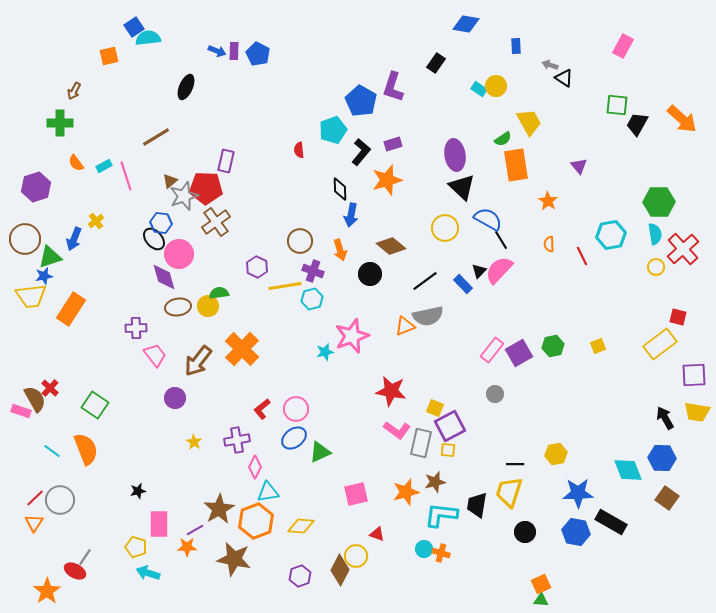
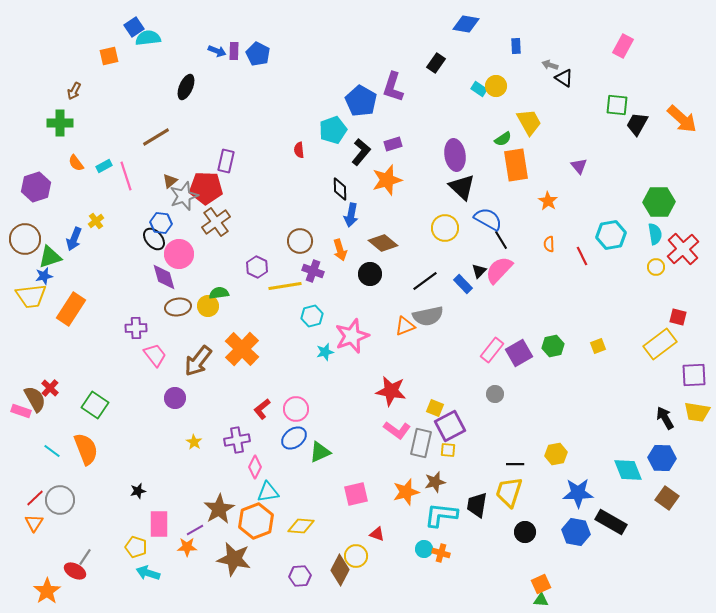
brown diamond at (391, 246): moved 8 px left, 3 px up
cyan hexagon at (312, 299): moved 17 px down
purple hexagon at (300, 576): rotated 15 degrees clockwise
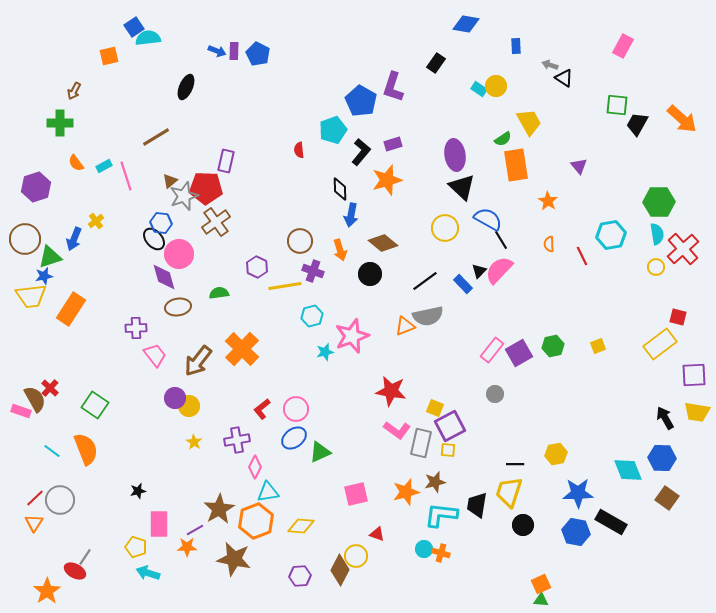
cyan semicircle at (655, 234): moved 2 px right
yellow circle at (208, 306): moved 19 px left, 100 px down
black circle at (525, 532): moved 2 px left, 7 px up
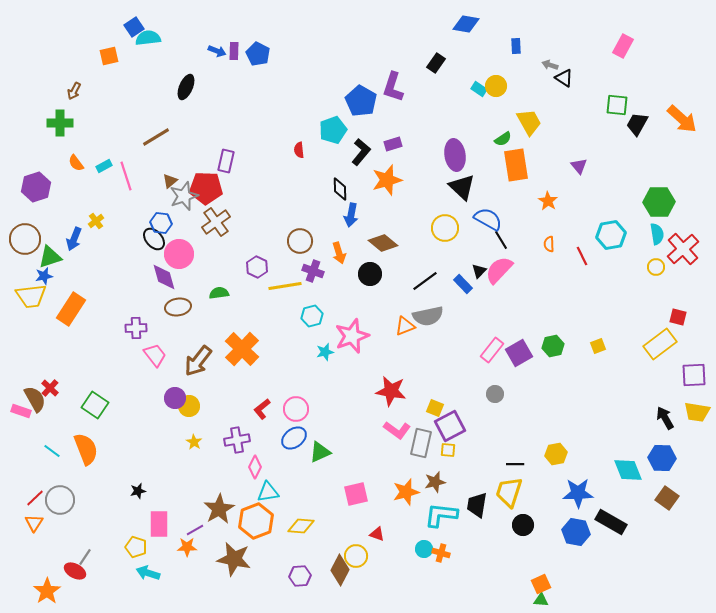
orange arrow at (340, 250): moved 1 px left, 3 px down
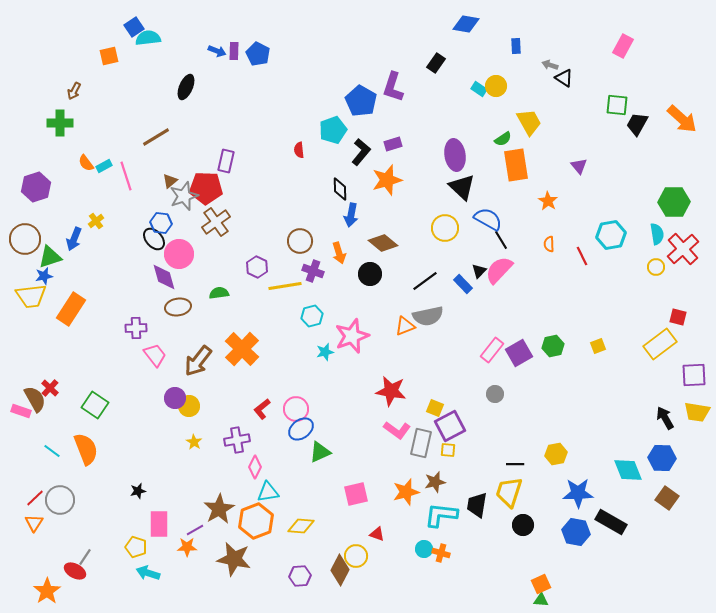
orange semicircle at (76, 163): moved 10 px right
green hexagon at (659, 202): moved 15 px right
blue ellipse at (294, 438): moved 7 px right, 9 px up
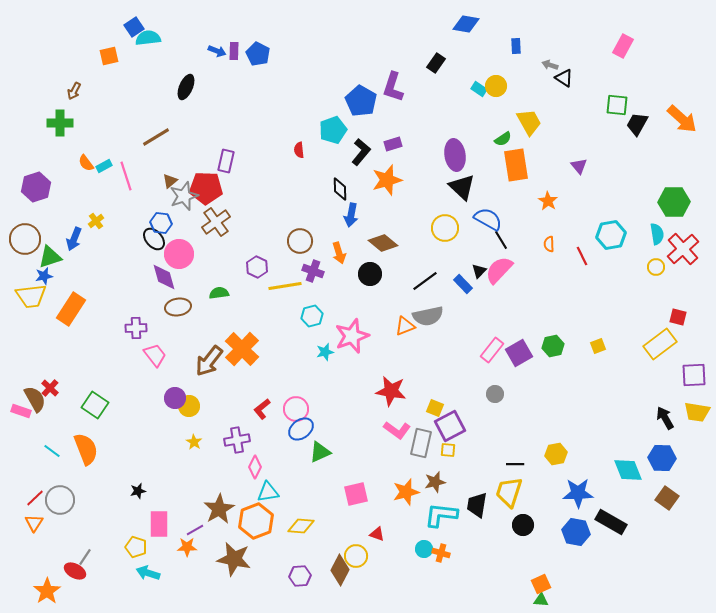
brown arrow at (198, 361): moved 11 px right
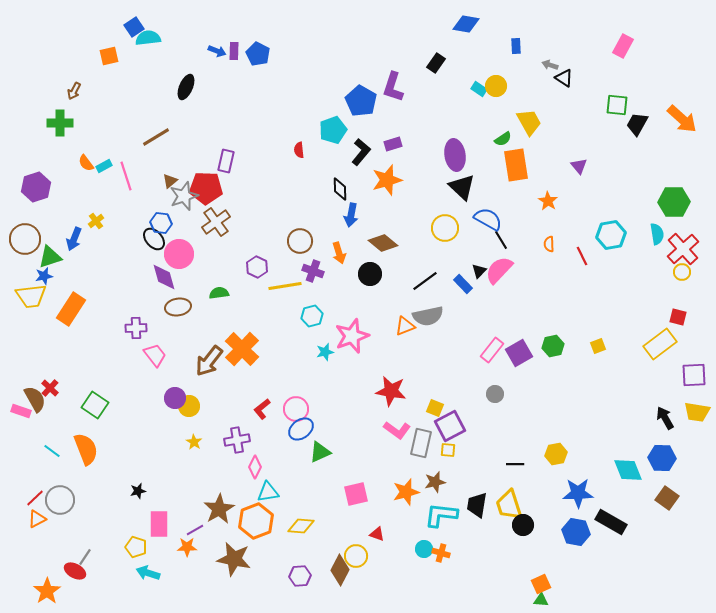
yellow circle at (656, 267): moved 26 px right, 5 px down
yellow trapezoid at (509, 492): moved 13 px down; rotated 36 degrees counterclockwise
orange triangle at (34, 523): moved 3 px right, 4 px up; rotated 30 degrees clockwise
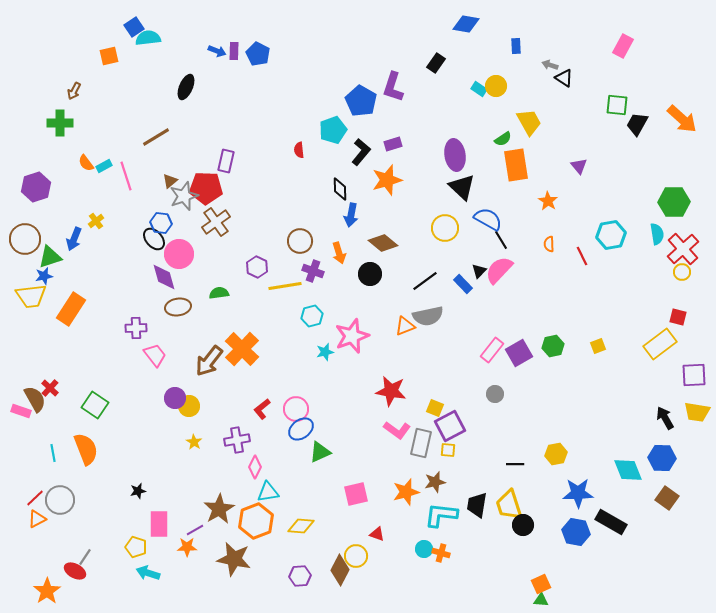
cyan line at (52, 451): moved 1 px right, 2 px down; rotated 42 degrees clockwise
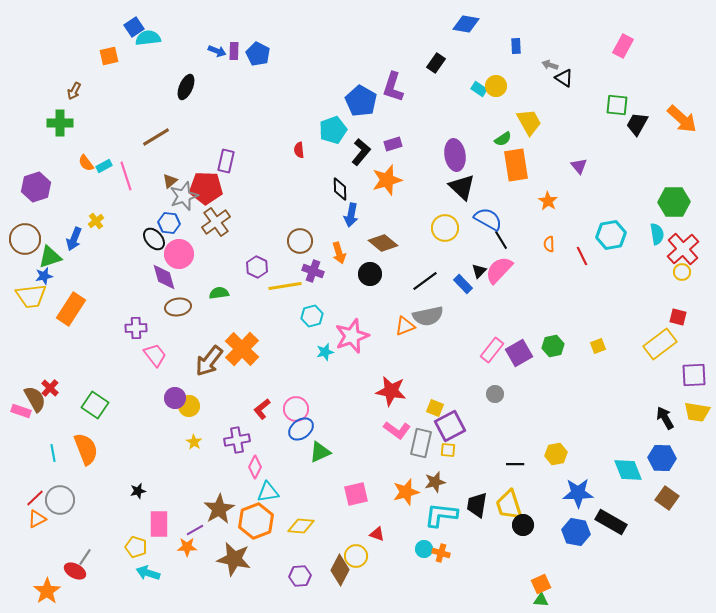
blue hexagon at (161, 223): moved 8 px right
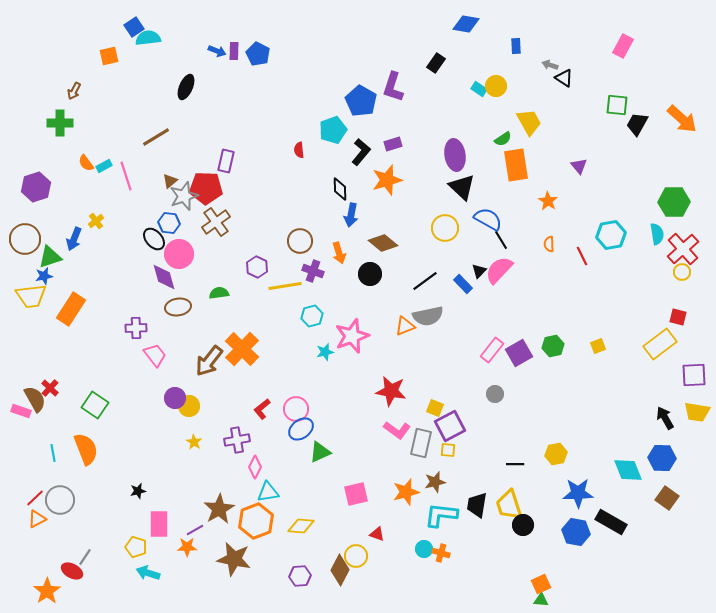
red ellipse at (75, 571): moved 3 px left
